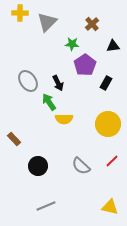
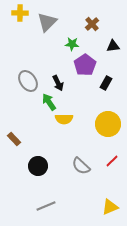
yellow triangle: rotated 36 degrees counterclockwise
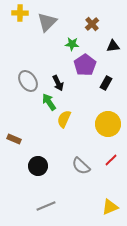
yellow semicircle: rotated 114 degrees clockwise
brown rectangle: rotated 24 degrees counterclockwise
red line: moved 1 px left, 1 px up
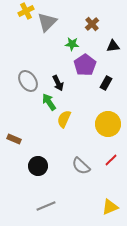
yellow cross: moved 6 px right, 2 px up; rotated 28 degrees counterclockwise
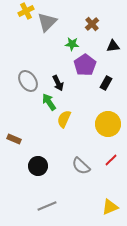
gray line: moved 1 px right
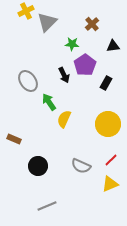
black arrow: moved 6 px right, 8 px up
gray semicircle: rotated 18 degrees counterclockwise
yellow triangle: moved 23 px up
